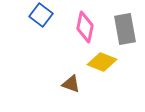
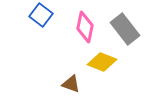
gray rectangle: rotated 28 degrees counterclockwise
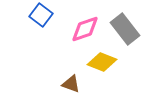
pink diamond: moved 2 px down; rotated 60 degrees clockwise
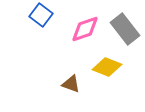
yellow diamond: moved 5 px right, 5 px down
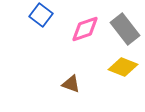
yellow diamond: moved 16 px right
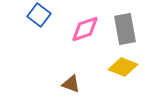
blue square: moved 2 px left
gray rectangle: rotated 28 degrees clockwise
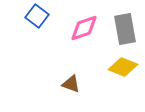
blue square: moved 2 px left, 1 px down
pink diamond: moved 1 px left, 1 px up
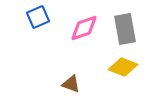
blue square: moved 1 px right, 1 px down; rotated 30 degrees clockwise
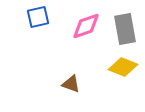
blue square: rotated 10 degrees clockwise
pink diamond: moved 2 px right, 2 px up
